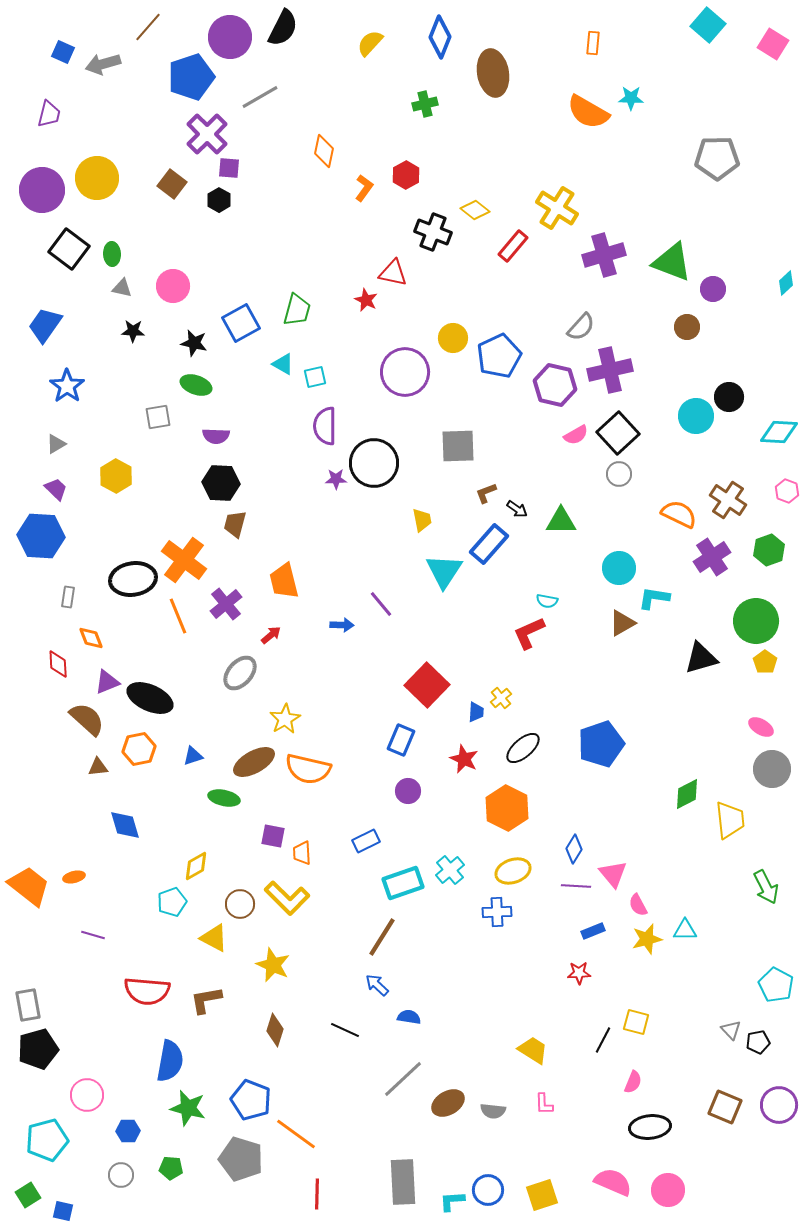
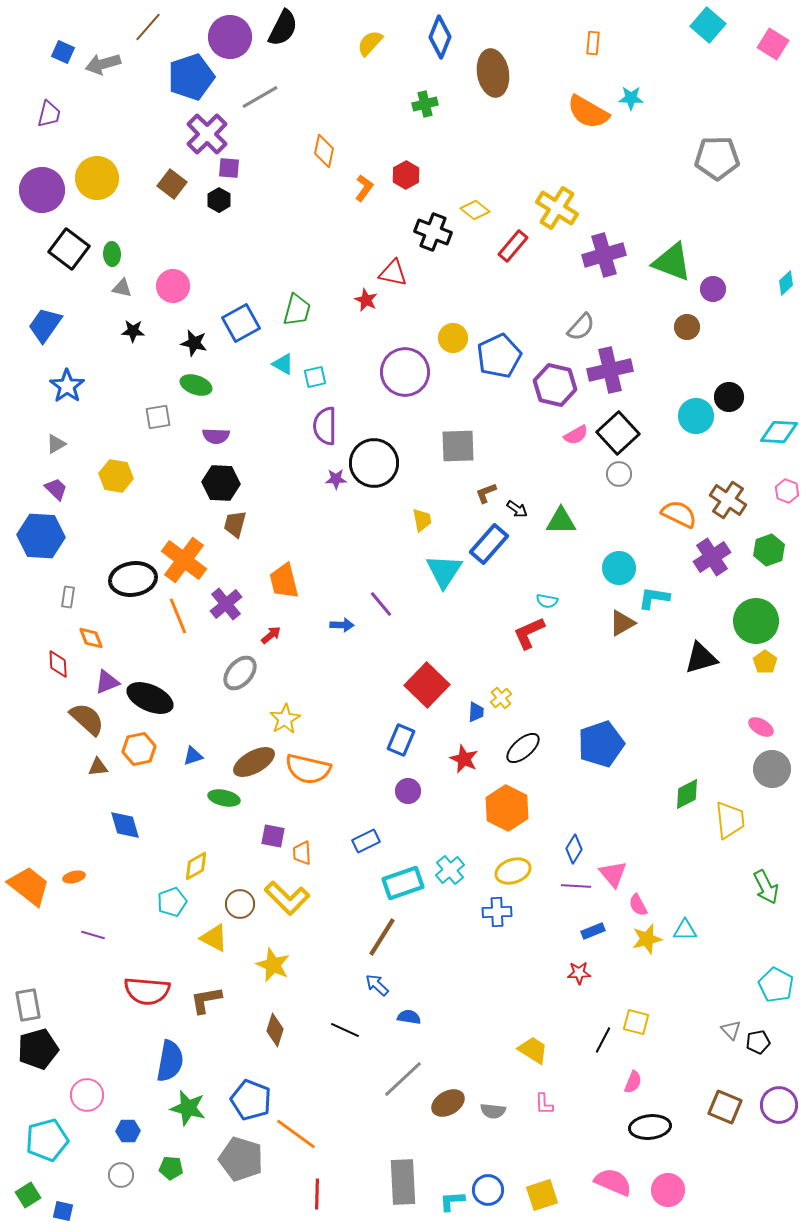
yellow hexagon at (116, 476): rotated 20 degrees counterclockwise
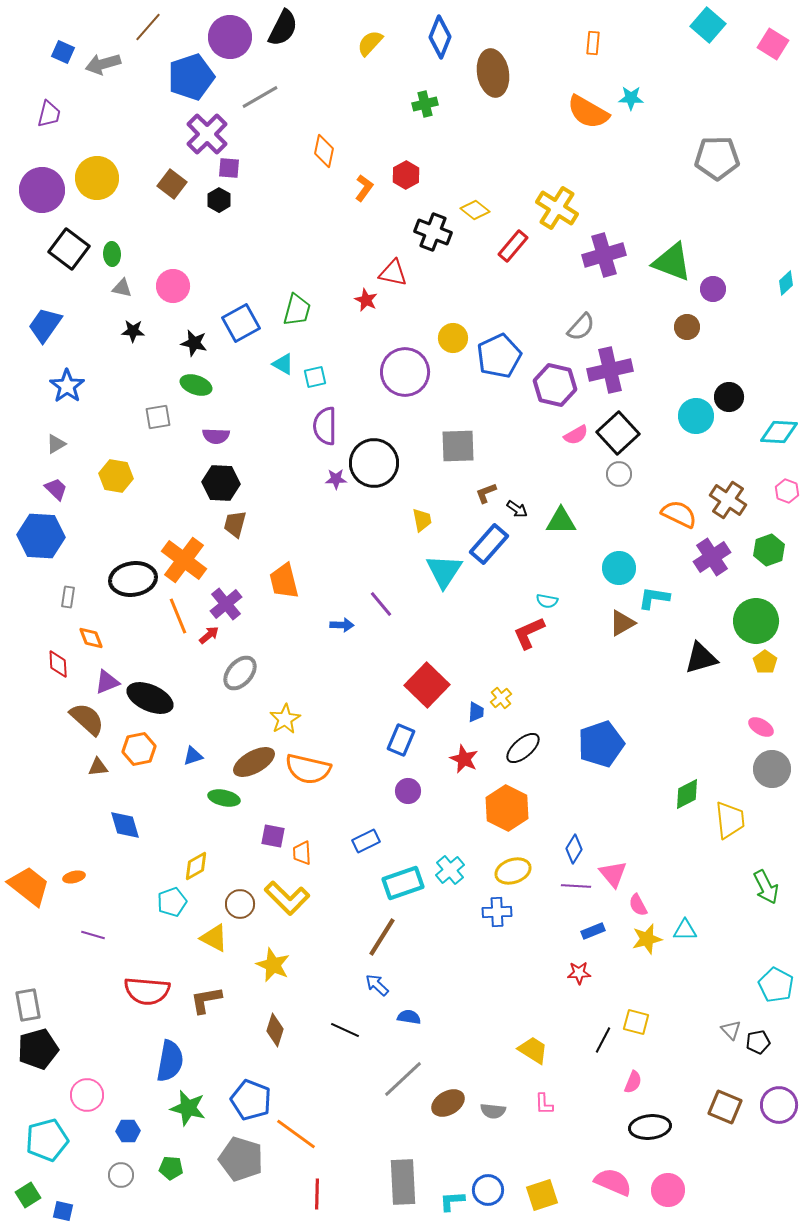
red arrow at (271, 635): moved 62 px left
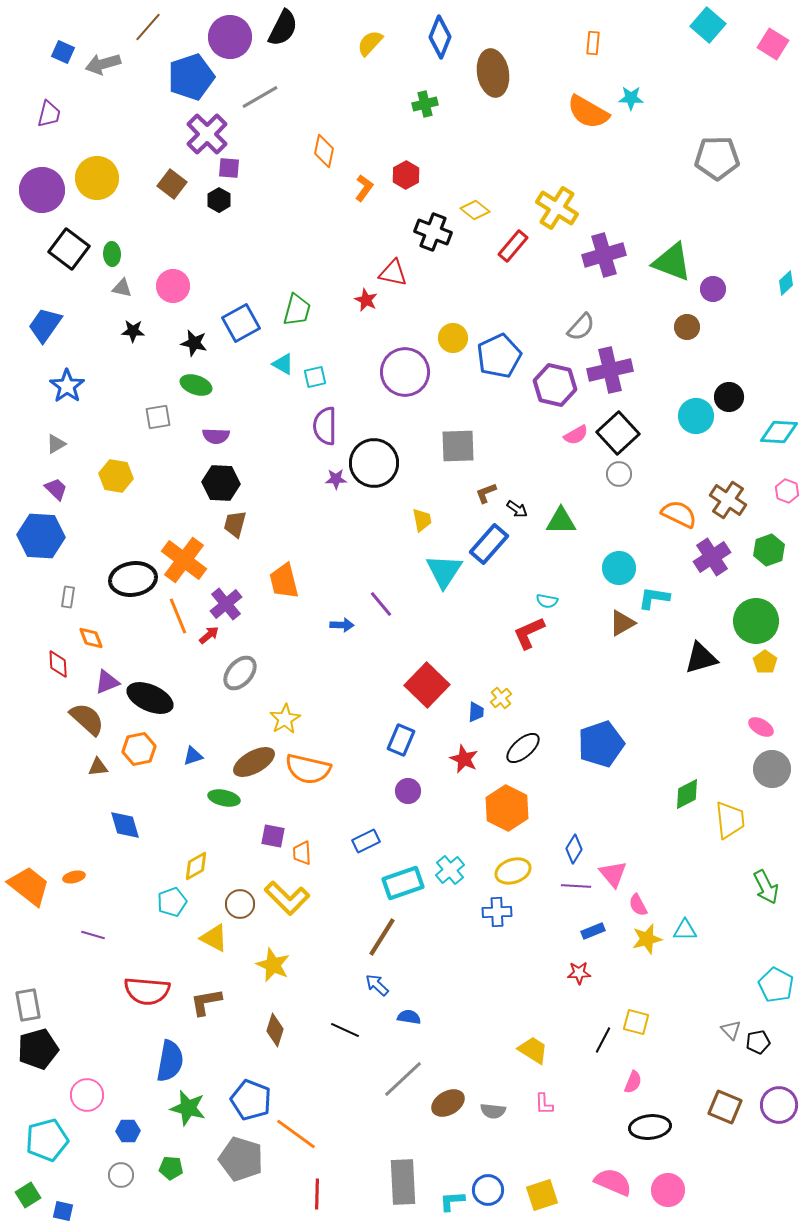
brown L-shape at (206, 1000): moved 2 px down
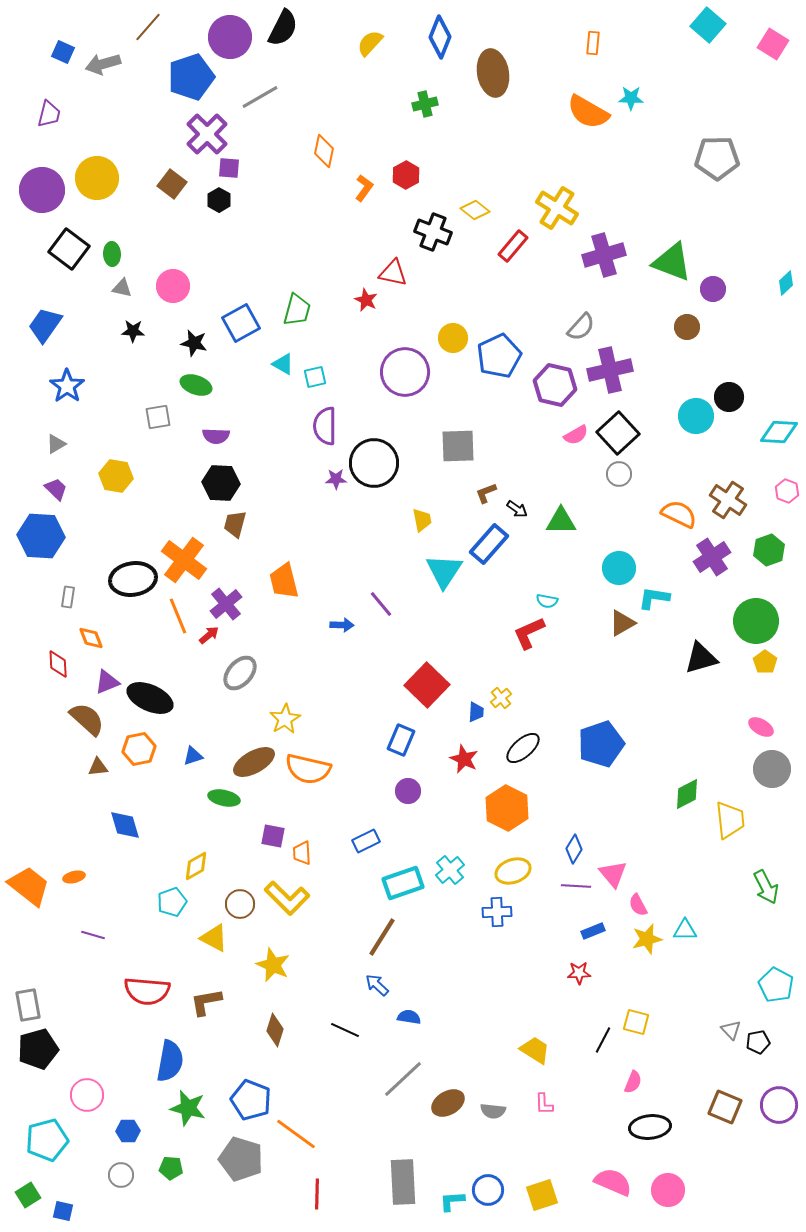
yellow trapezoid at (533, 1050): moved 2 px right
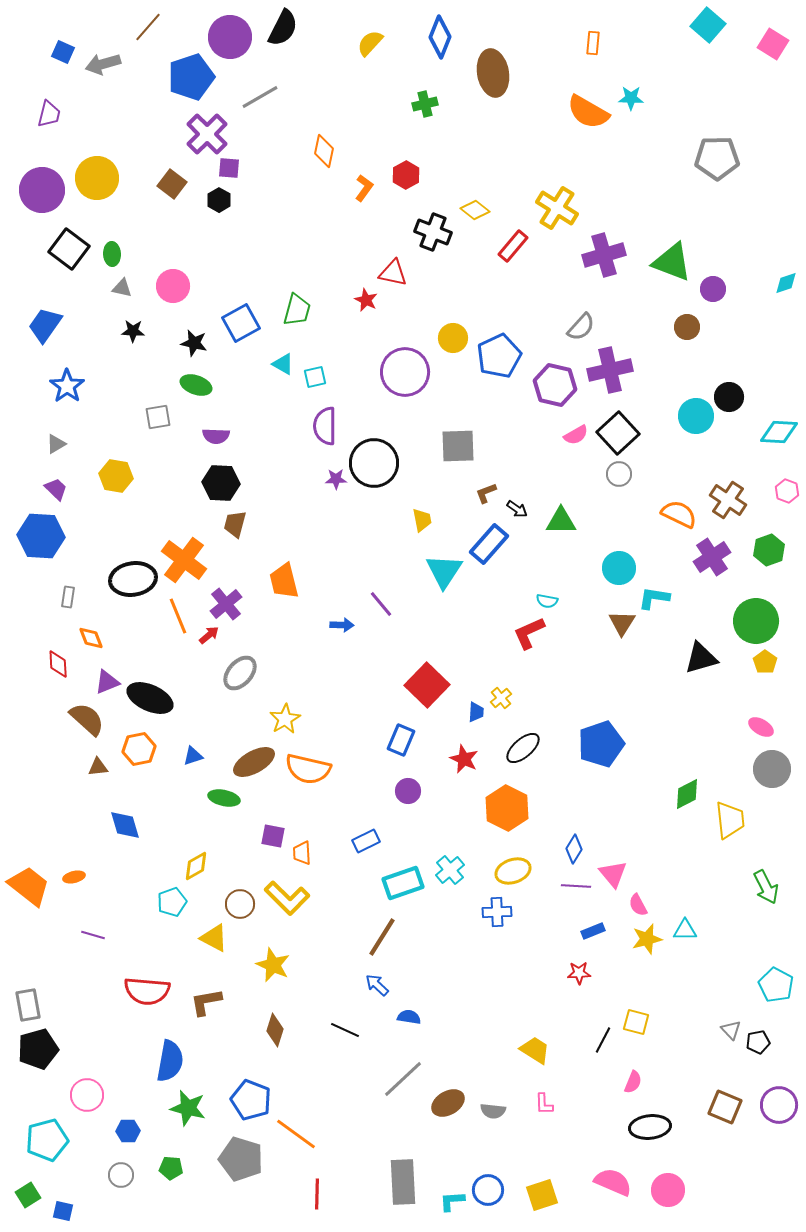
cyan diamond at (786, 283): rotated 25 degrees clockwise
brown triangle at (622, 623): rotated 28 degrees counterclockwise
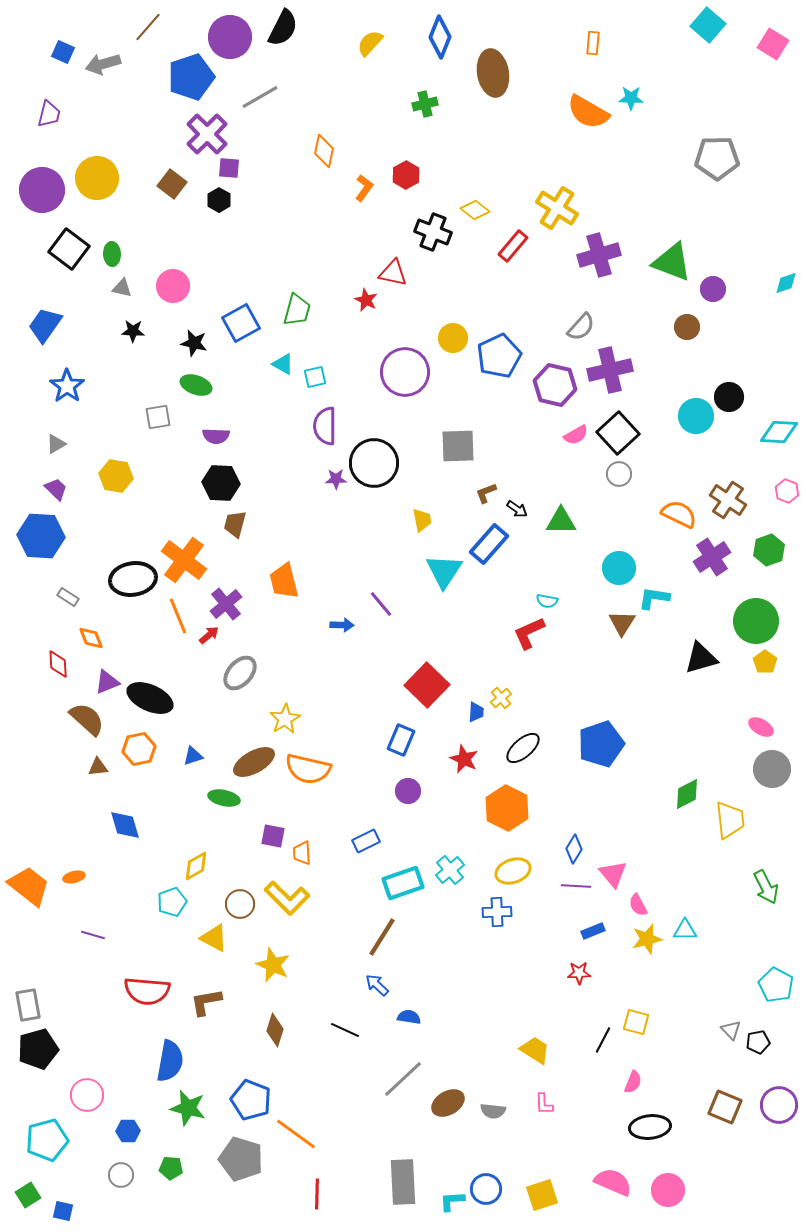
purple cross at (604, 255): moved 5 px left
gray rectangle at (68, 597): rotated 65 degrees counterclockwise
blue circle at (488, 1190): moved 2 px left, 1 px up
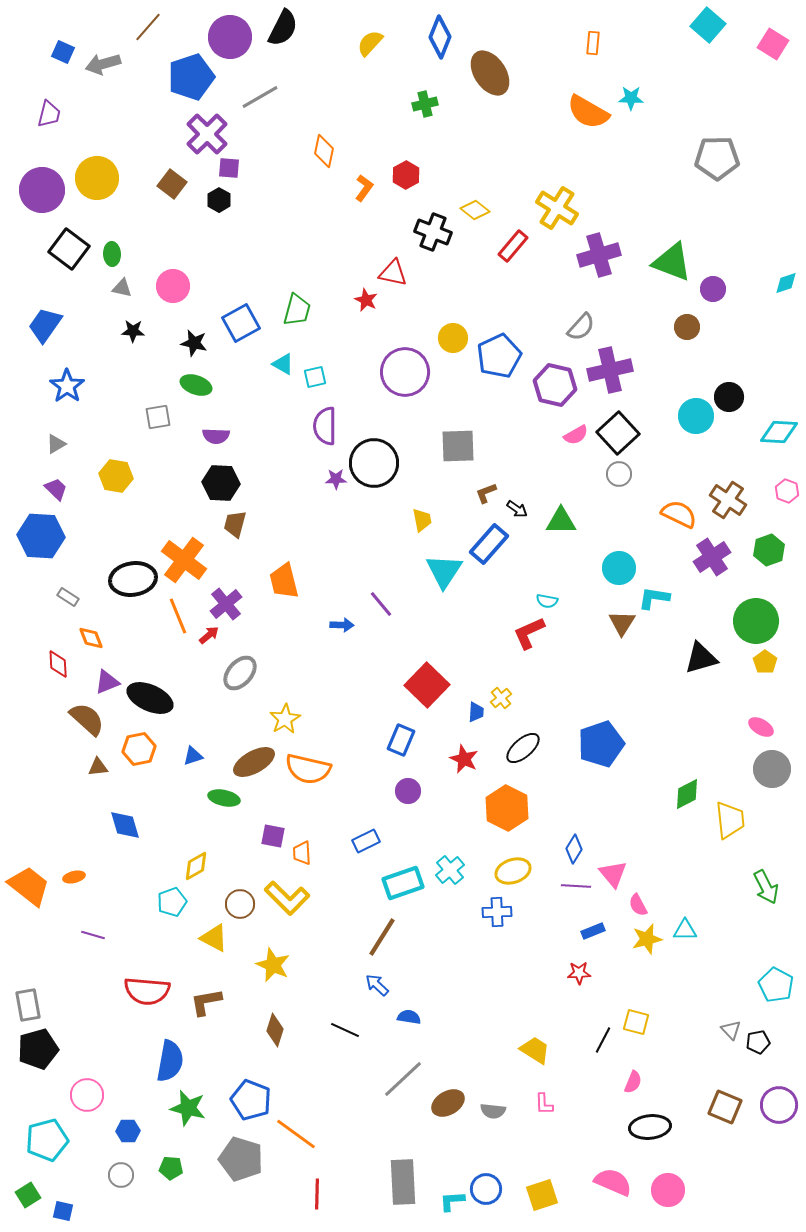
brown ellipse at (493, 73): moved 3 px left; rotated 24 degrees counterclockwise
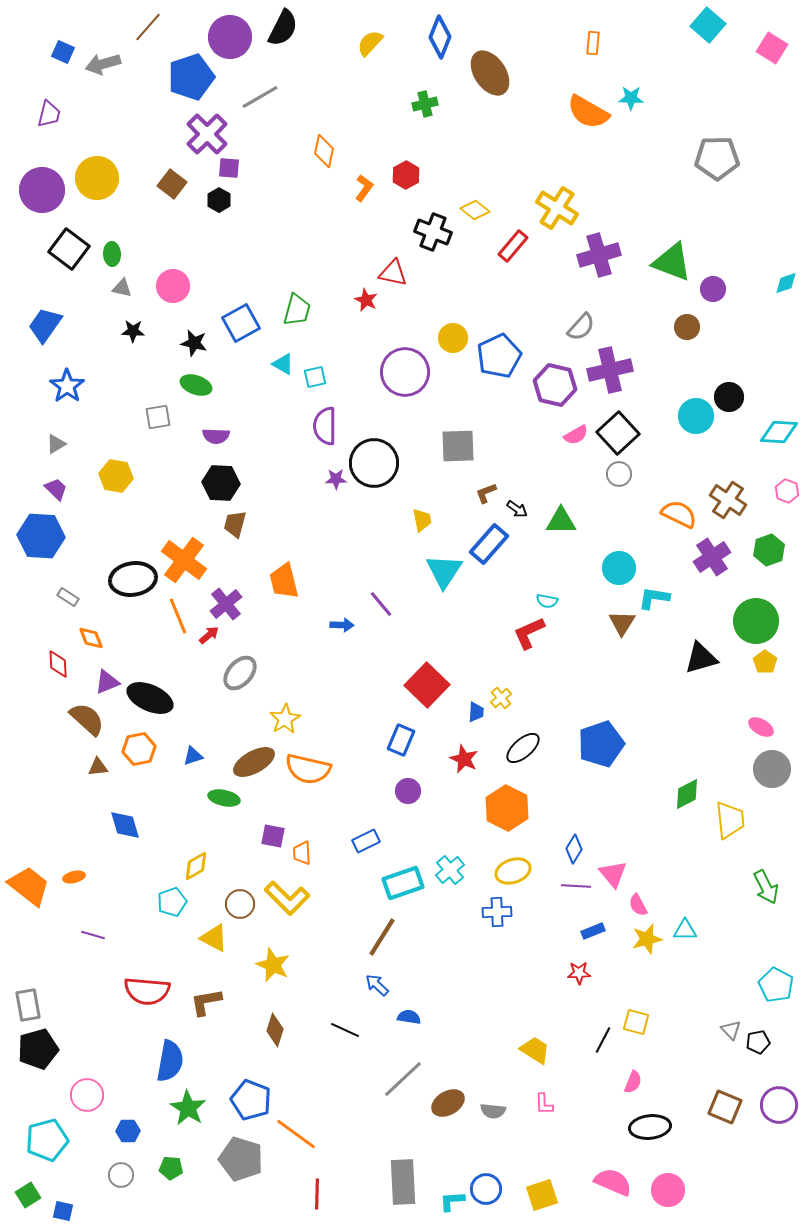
pink square at (773, 44): moved 1 px left, 4 px down
green star at (188, 1108): rotated 18 degrees clockwise
